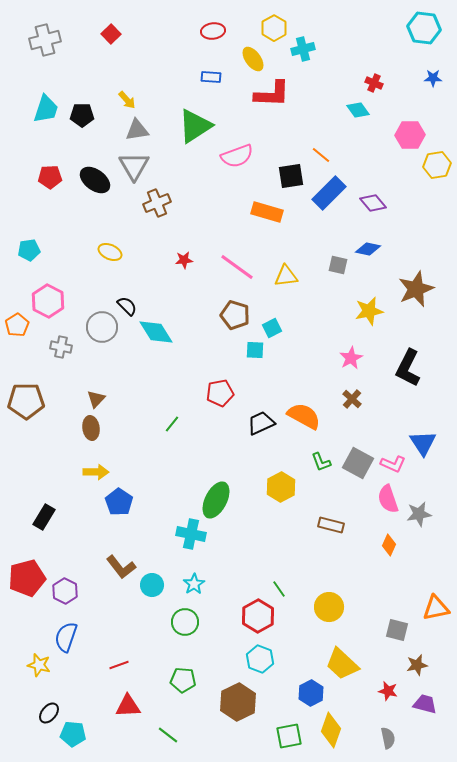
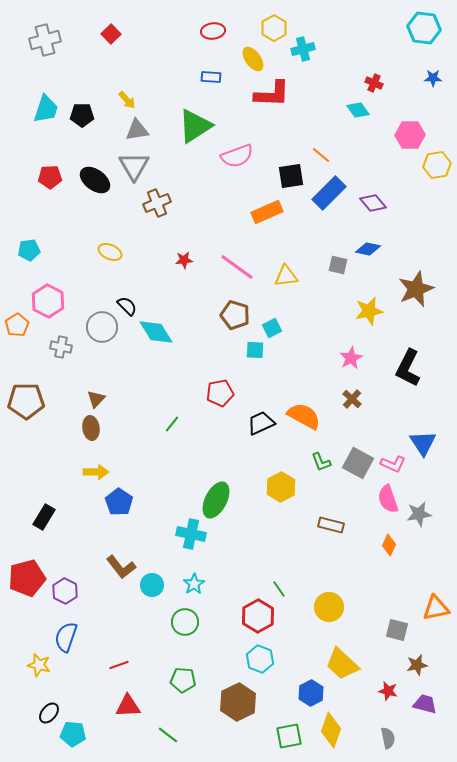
orange rectangle at (267, 212): rotated 40 degrees counterclockwise
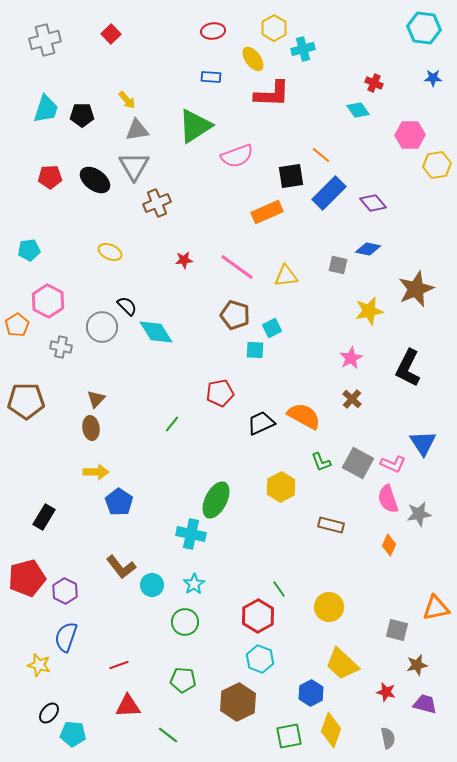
red star at (388, 691): moved 2 px left, 1 px down
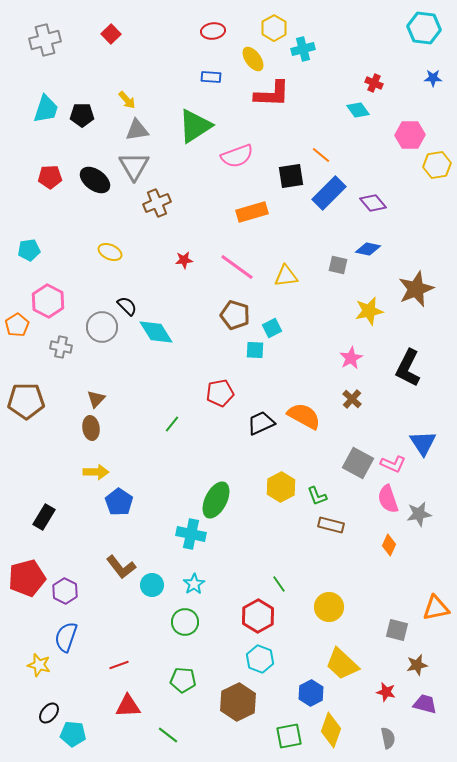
orange rectangle at (267, 212): moved 15 px left; rotated 8 degrees clockwise
green L-shape at (321, 462): moved 4 px left, 34 px down
green line at (279, 589): moved 5 px up
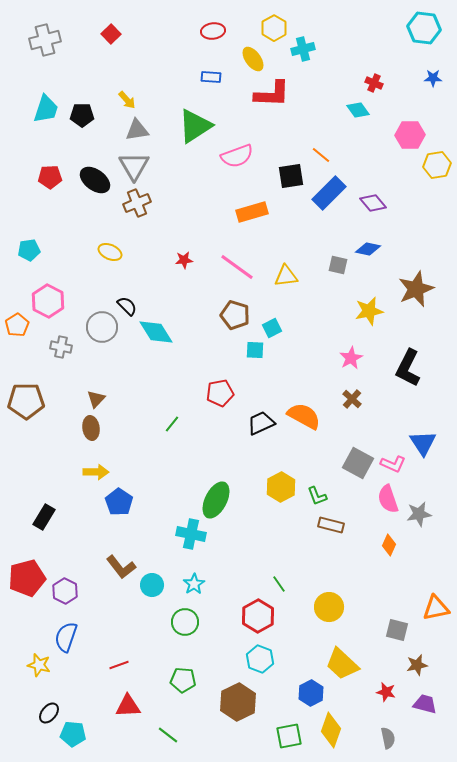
brown cross at (157, 203): moved 20 px left
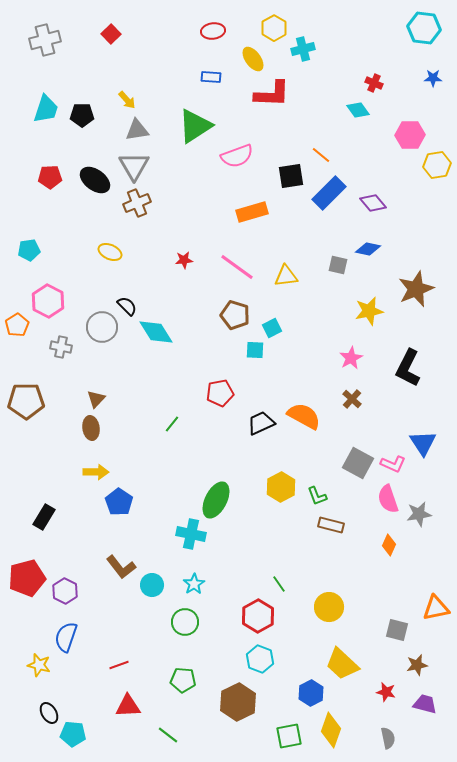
black ellipse at (49, 713): rotated 70 degrees counterclockwise
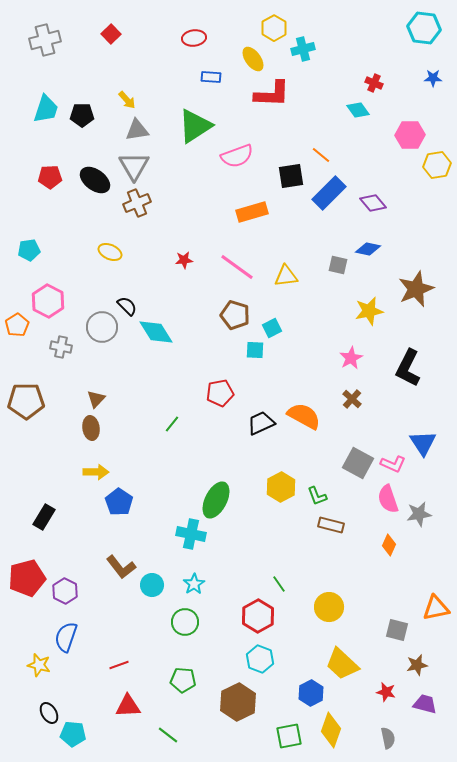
red ellipse at (213, 31): moved 19 px left, 7 px down
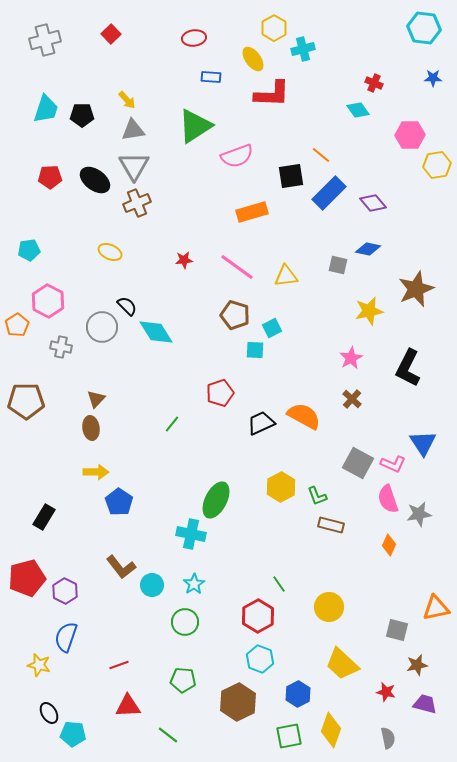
gray triangle at (137, 130): moved 4 px left
red pentagon at (220, 393): rotated 8 degrees counterclockwise
blue hexagon at (311, 693): moved 13 px left, 1 px down
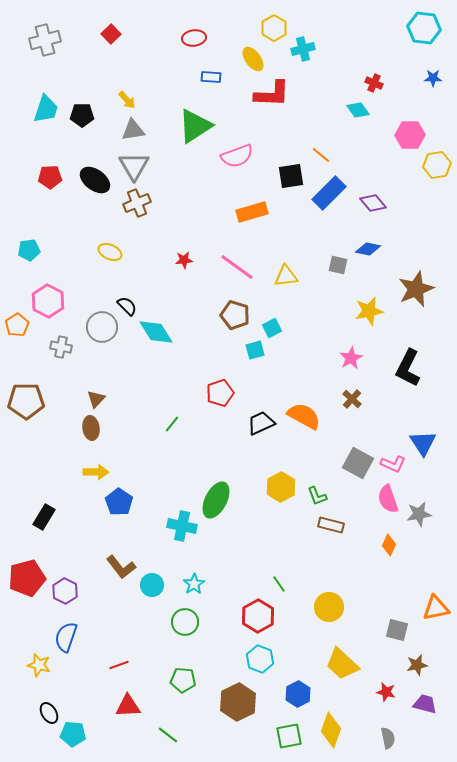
cyan square at (255, 350): rotated 18 degrees counterclockwise
cyan cross at (191, 534): moved 9 px left, 8 px up
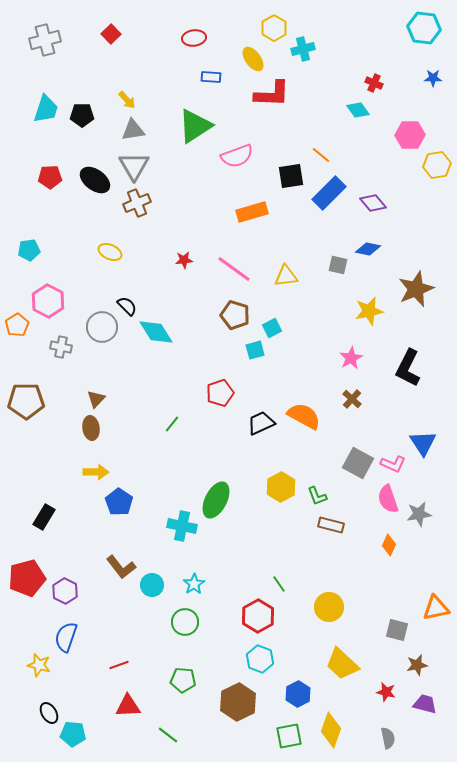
pink line at (237, 267): moved 3 px left, 2 px down
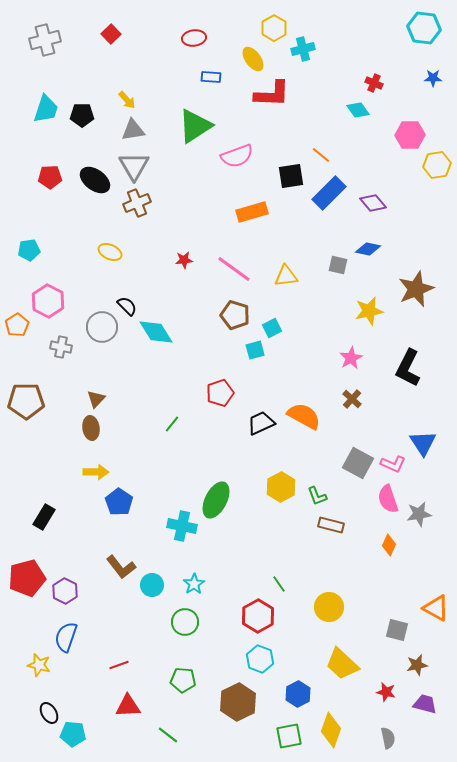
orange triangle at (436, 608): rotated 40 degrees clockwise
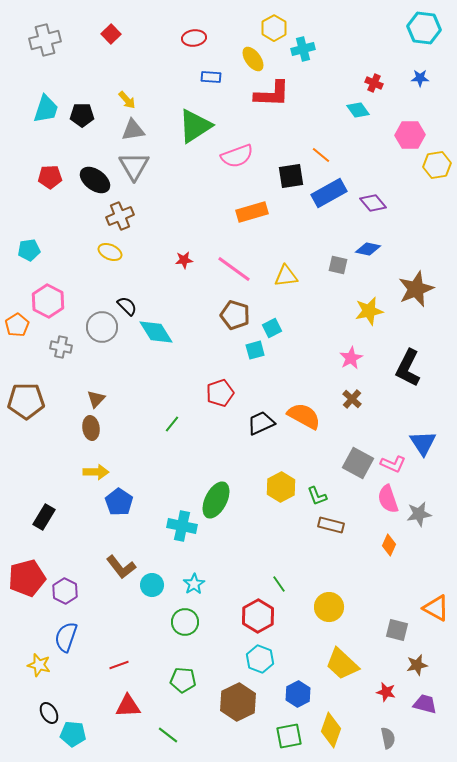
blue star at (433, 78): moved 13 px left
blue rectangle at (329, 193): rotated 16 degrees clockwise
brown cross at (137, 203): moved 17 px left, 13 px down
